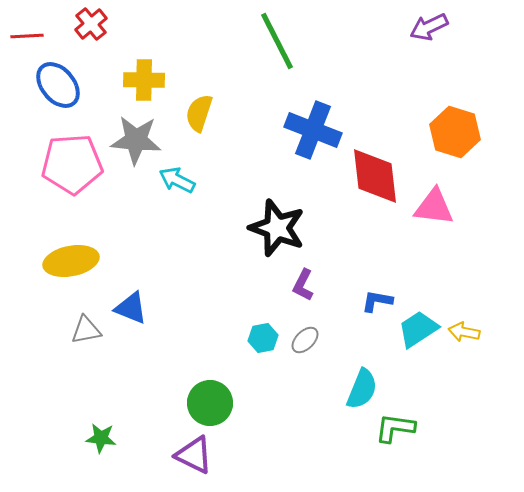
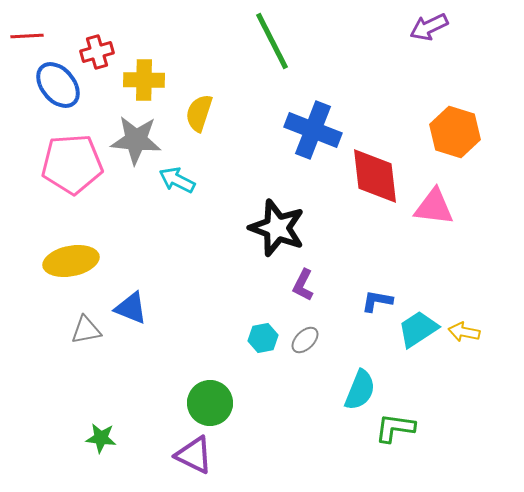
red cross: moved 6 px right, 28 px down; rotated 24 degrees clockwise
green line: moved 5 px left
cyan semicircle: moved 2 px left, 1 px down
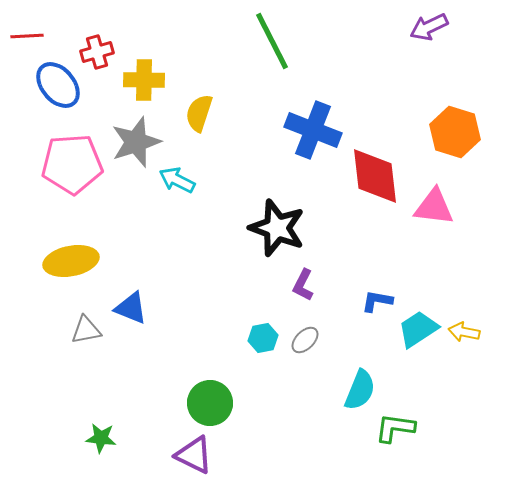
gray star: moved 2 px down; rotated 24 degrees counterclockwise
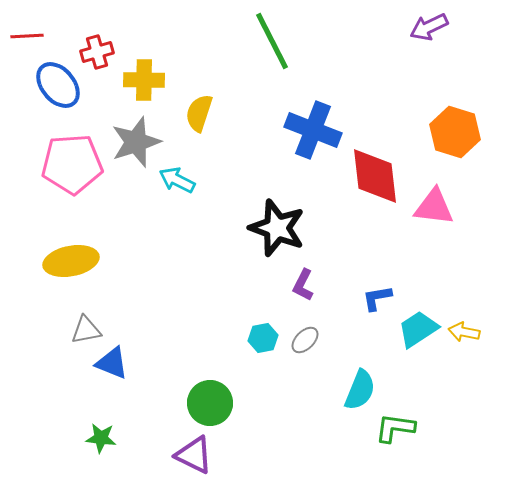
blue L-shape: moved 3 px up; rotated 20 degrees counterclockwise
blue triangle: moved 19 px left, 55 px down
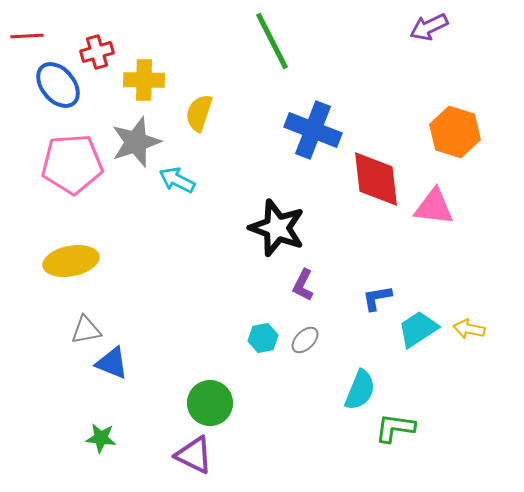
red diamond: moved 1 px right, 3 px down
yellow arrow: moved 5 px right, 3 px up
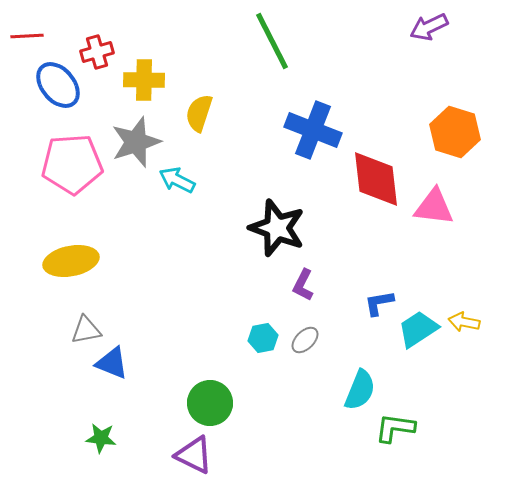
blue L-shape: moved 2 px right, 5 px down
yellow arrow: moved 5 px left, 7 px up
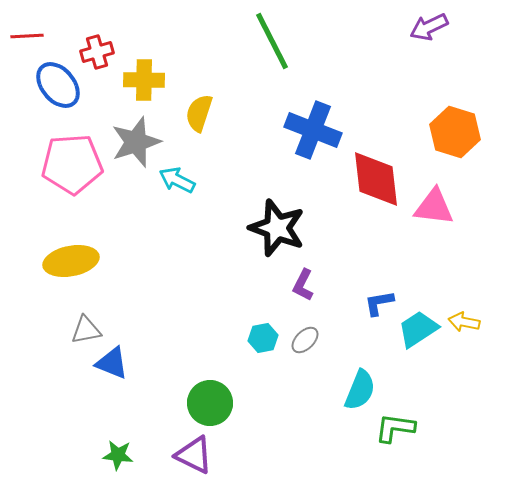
green star: moved 17 px right, 17 px down
